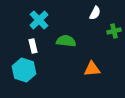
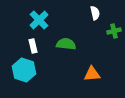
white semicircle: rotated 40 degrees counterclockwise
green semicircle: moved 3 px down
orange triangle: moved 5 px down
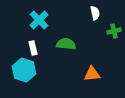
white rectangle: moved 2 px down
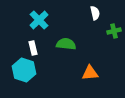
orange triangle: moved 2 px left, 1 px up
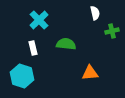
green cross: moved 2 px left
cyan hexagon: moved 2 px left, 6 px down
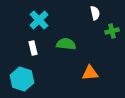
cyan hexagon: moved 3 px down
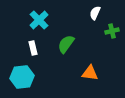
white semicircle: rotated 144 degrees counterclockwise
green semicircle: rotated 60 degrees counterclockwise
orange triangle: rotated 12 degrees clockwise
cyan hexagon: moved 2 px up; rotated 25 degrees counterclockwise
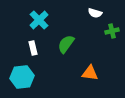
white semicircle: rotated 96 degrees counterclockwise
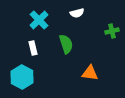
white semicircle: moved 18 px left; rotated 32 degrees counterclockwise
green semicircle: rotated 126 degrees clockwise
cyan hexagon: rotated 25 degrees counterclockwise
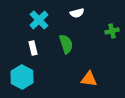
orange triangle: moved 1 px left, 6 px down
